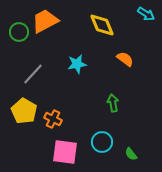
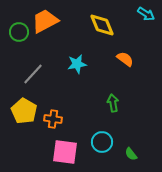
orange cross: rotated 18 degrees counterclockwise
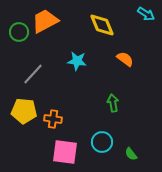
cyan star: moved 3 px up; rotated 18 degrees clockwise
yellow pentagon: rotated 25 degrees counterclockwise
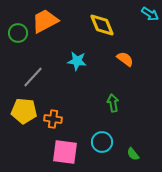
cyan arrow: moved 4 px right
green circle: moved 1 px left, 1 px down
gray line: moved 3 px down
green semicircle: moved 2 px right
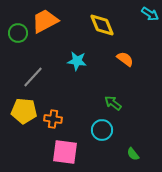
green arrow: rotated 42 degrees counterclockwise
cyan circle: moved 12 px up
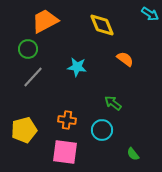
green circle: moved 10 px right, 16 px down
cyan star: moved 6 px down
yellow pentagon: moved 19 px down; rotated 20 degrees counterclockwise
orange cross: moved 14 px right, 1 px down
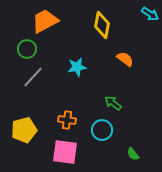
yellow diamond: rotated 32 degrees clockwise
green circle: moved 1 px left
cyan star: rotated 18 degrees counterclockwise
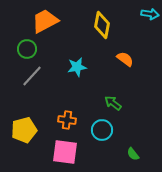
cyan arrow: rotated 24 degrees counterclockwise
gray line: moved 1 px left, 1 px up
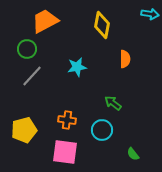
orange semicircle: rotated 54 degrees clockwise
